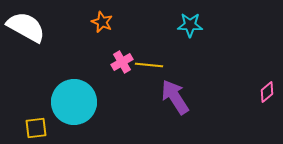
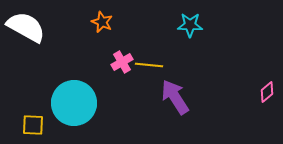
cyan circle: moved 1 px down
yellow square: moved 3 px left, 3 px up; rotated 10 degrees clockwise
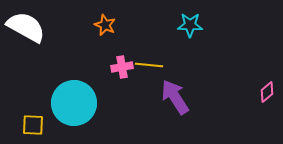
orange star: moved 3 px right, 3 px down
pink cross: moved 5 px down; rotated 20 degrees clockwise
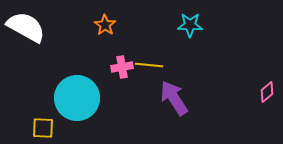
orange star: rotated 10 degrees clockwise
purple arrow: moved 1 px left, 1 px down
cyan circle: moved 3 px right, 5 px up
yellow square: moved 10 px right, 3 px down
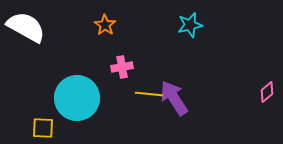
cyan star: rotated 15 degrees counterclockwise
yellow line: moved 29 px down
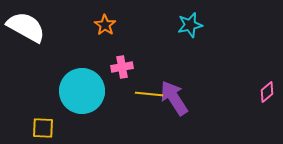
cyan circle: moved 5 px right, 7 px up
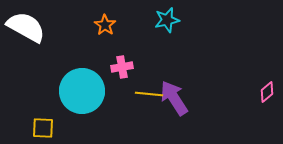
cyan star: moved 23 px left, 5 px up
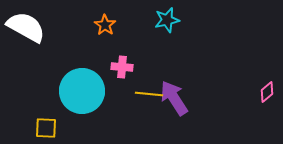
pink cross: rotated 15 degrees clockwise
yellow square: moved 3 px right
